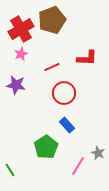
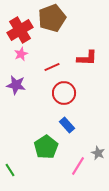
brown pentagon: moved 2 px up
red cross: moved 1 px left, 1 px down
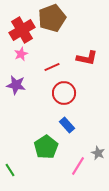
red cross: moved 2 px right
red L-shape: rotated 10 degrees clockwise
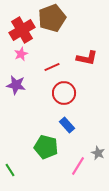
green pentagon: rotated 25 degrees counterclockwise
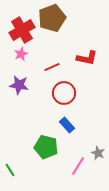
purple star: moved 3 px right
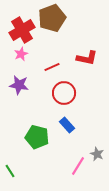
green pentagon: moved 9 px left, 10 px up
gray star: moved 1 px left, 1 px down
green line: moved 1 px down
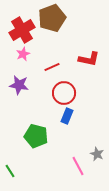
pink star: moved 2 px right
red L-shape: moved 2 px right, 1 px down
blue rectangle: moved 9 px up; rotated 63 degrees clockwise
green pentagon: moved 1 px left, 1 px up
pink line: rotated 60 degrees counterclockwise
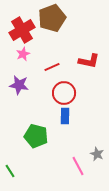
red L-shape: moved 2 px down
blue rectangle: moved 2 px left; rotated 21 degrees counterclockwise
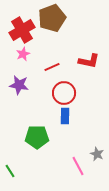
green pentagon: moved 1 px right, 1 px down; rotated 15 degrees counterclockwise
